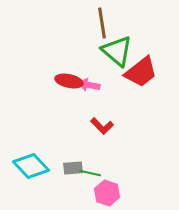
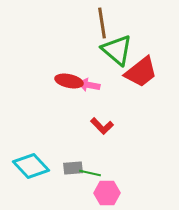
green triangle: moved 1 px up
pink hexagon: rotated 20 degrees counterclockwise
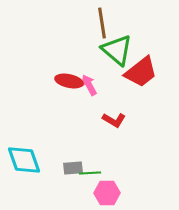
pink arrow: rotated 50 degrees clockwise
red L-shape: moved 12 px right, 6 px up; rotated 15 degrees counterclockwise
cyan diamond: moved 7 px left, 6 px up; rotated 24 degrees clockwise
green line: rotated 15 degrees counterclockwise
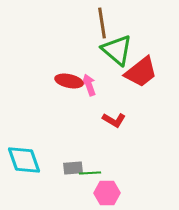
pink arrow: rotated 10 degrees clockwise
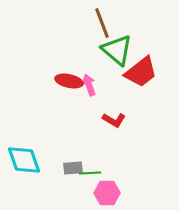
brown line: rotated 12 degrees counterclockwise
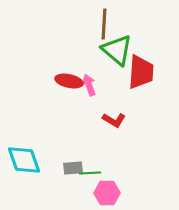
brown line: moved 2 px right, 1 px down; rotated 24 degrees clockwise
red trapezoid: rotated 48 degrees counterclockwise
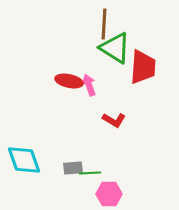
green triangle: moved 2 px left, 2 px up; rotated 8 degrees counterclockwise
red trapezoid: moved 2 px right, 5 px up
pink hexagon: moved 2 px right, 1 px down
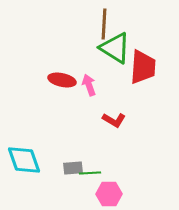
red ellipse: moved 7 px left, 1 px up
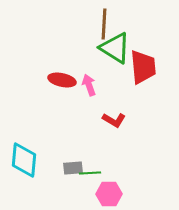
red trapezoid: rotated 9 degrees counterclockwise
cyan diamond: rotated 24 degrees clockwise
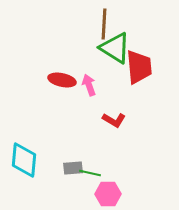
red trapezoid: moved 4 px left
green line: rotated 15 degrees clockwise
pink hexagon: moved 1 px left
